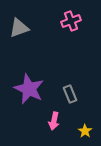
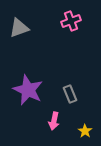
purple star: moved 1 px left, 1 px down
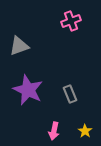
gray triangle: moved 18 px down
pink arrow: moved 10 px down
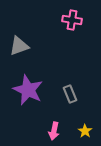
pink cross: moved 1 px right, 1 px up; rotated 30 degrees clockwise
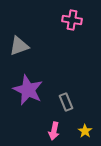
gray rectangle: moved 4 px left, 8 px down
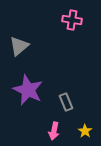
gray triangle: rotated 20 degrees counterclockwise
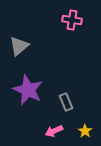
pink arrow: rotated 54 degrees clockwise
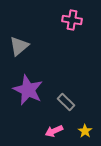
gray rectangle: rotated 24 degrees counterclockwise
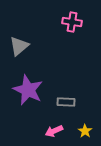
pink cross: moved 2 px down
gray rectangle: rotated 42 degrees counterclockwise
